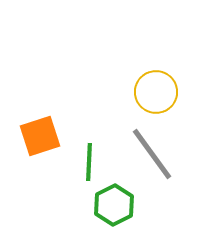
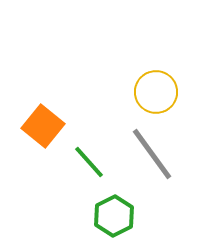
orange square: moved 3 px right, 10 px up; rotated 33 degrees counterclockwise
green line: rotated 45 degrees counterclockwise
green hexagon: moved 11 px down
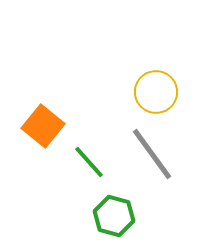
green hexagon: rotated 18 degrees counterclockwise
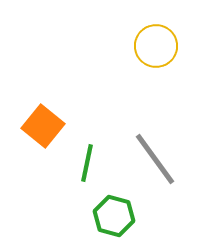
yellow circle: moved 46 px up
gray line: moved 3 px right, 5 px down
green line: moved 2 px left, 1 px down; rotated 54 degrees clockwise
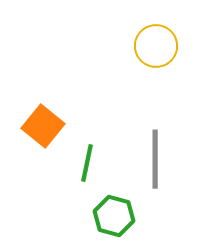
gray line: rotated 36 degrees clockwise
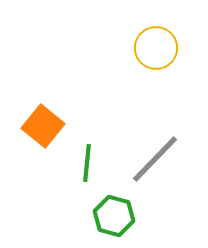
yellow circle: moved 2 px down
gray line: rotated 44 degrees clockwise
green line: rotated 6 degrees counterclockwise
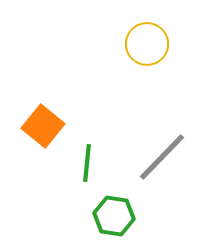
yellow circle: moved 9 px left, 4 px up
gray line: moved 7 px right, 2 px up
green hexagon: rotated 6 degrees counterclockwise
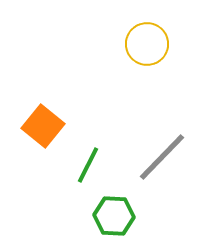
green line: moved 1 px right, 2 px down; rotated 21 degrees clockwise
green hexagon: rotated 6 degrees counterclockwise
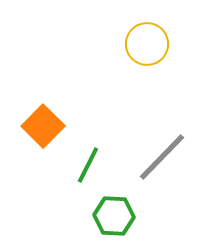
orange square: rotated 6 degrees clockwise
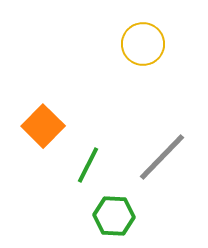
yellow circle: moved 4 px left
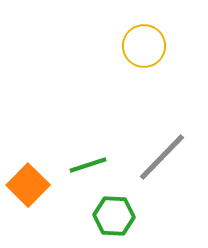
yellow circle: moved 1 px right, 2 px down
orange square: moved 15 px left, 59 px down
green line: rotated 45 degrees clockwise
